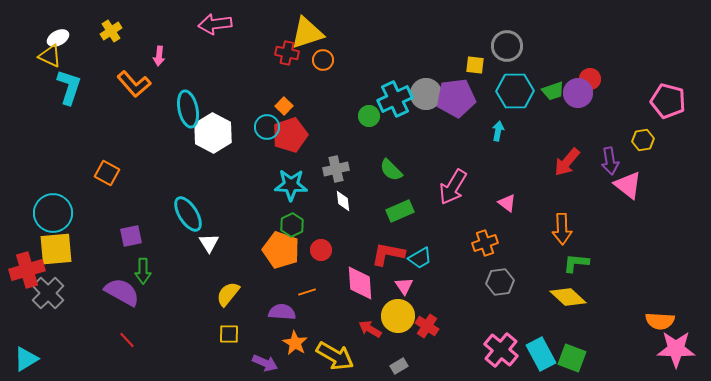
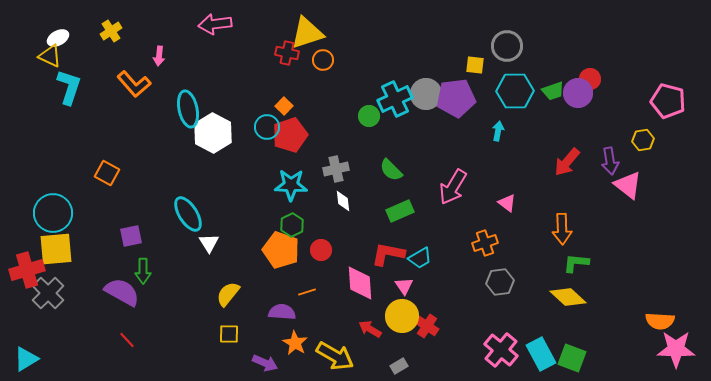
yellow circle at (398, 316): moved 4 px right
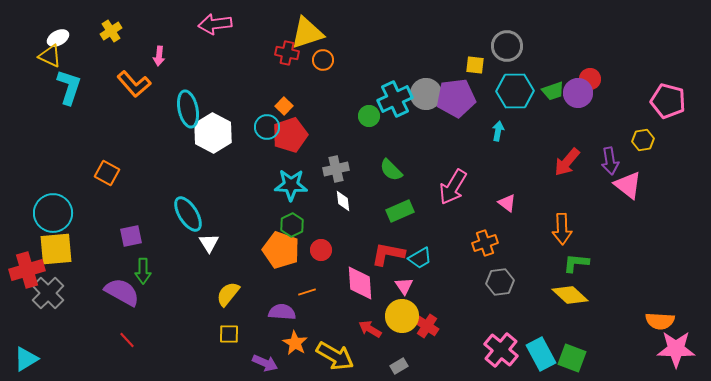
yellow diamond at (568, 297): moved 2 px right, 2 px up
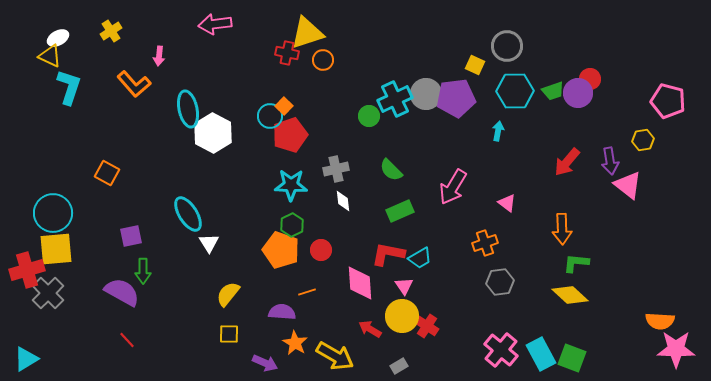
yellow square at (475, 65): rotated 18 degrees clockwise
cyan circle at (267, 127): moved 3 px right, 11 px up
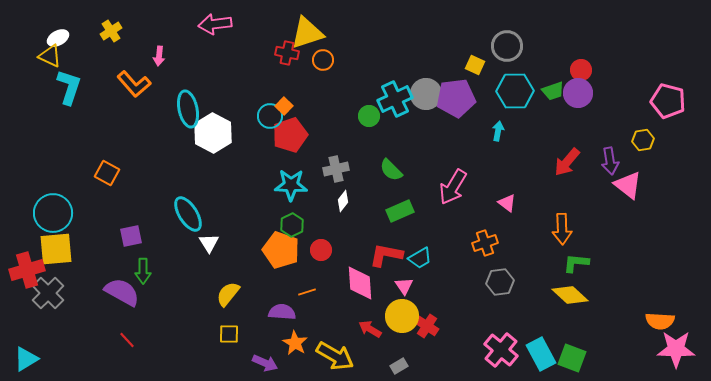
red circle at (590, 79): moved 9 px left, 9 px up
white diamond at (343, 201): rotated 45 degrees clockwise
red L-shape at (388, 254): moved 2 px left, 1 px down
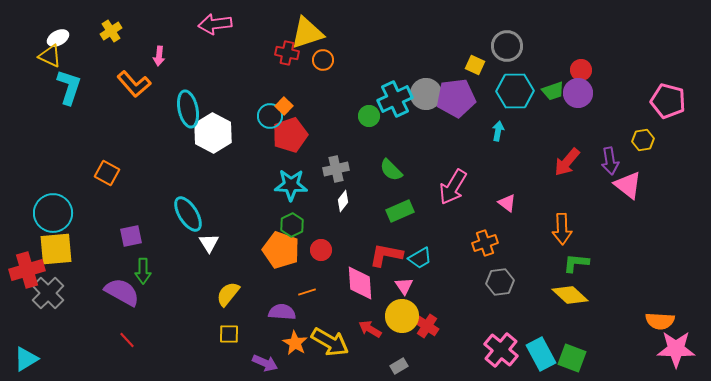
yellow arrow at (335, 356): moved 5 px left, 14 px up
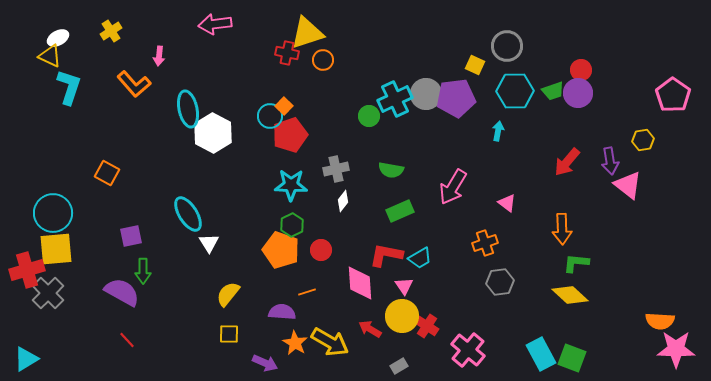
pink pentagon at (668, 101): moved 5 px right, 6 px up; rotated 20 degrees clockwise
green semicircle at (391, 170): rotated 35 degrees counterclockwise
pink cross at (501, 350): moved 33 px left
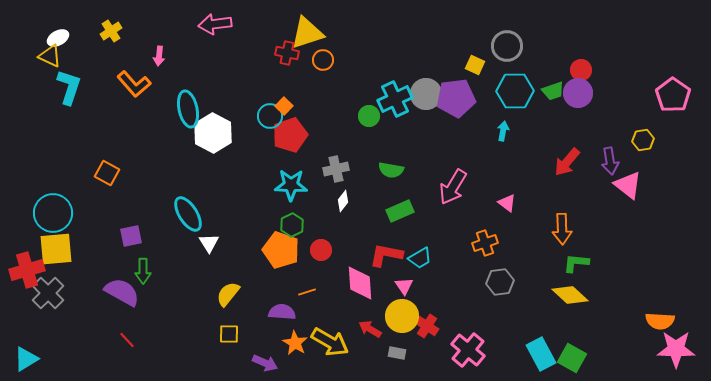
cyan arrow at (498, 131): moved 5 px right
green square at (572, 358): rotated 8 degrees clockwise
gray rectangle at (399, 366): moved 2 px left, 13 px up; rotated 42 degrees clockwise
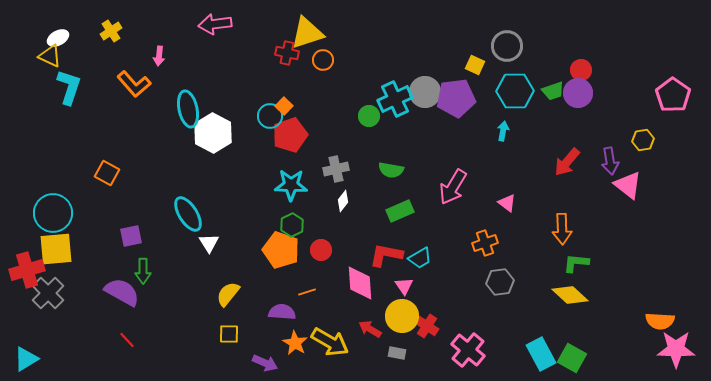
gray circle at (426, 94): moved 1 px left, 2 px up
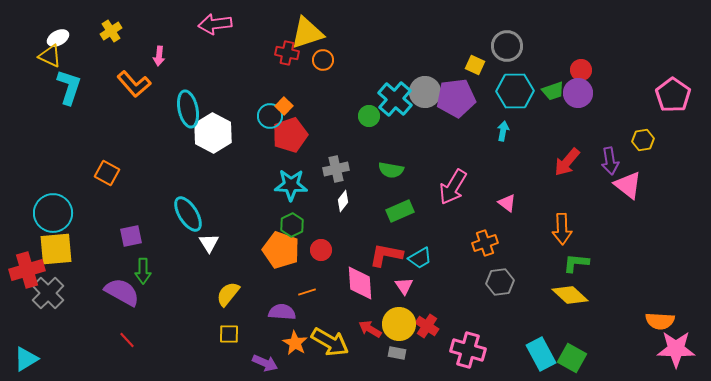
cyan cross at (395, 99): rotated 24 degrees counterclockwise
yellow circle at (402, 316): moved 3 px left, 8 px down
pink cross at (468, 350): rotated 24 degrees counterclockwise
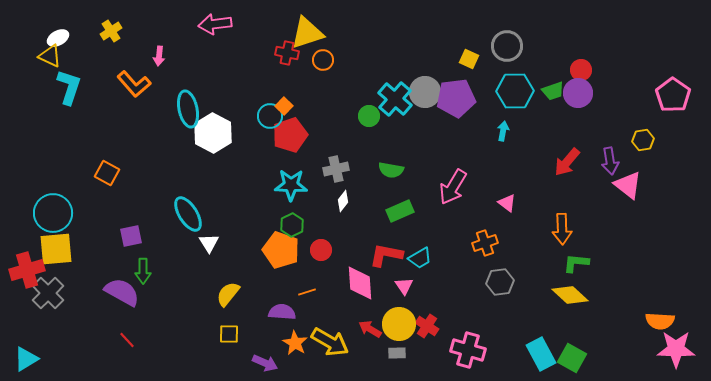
yellow square at (475, 65): moved 6 px left, 6 px up
gray rectangle at (397, 353): rotated 12 degrees counterclockwise
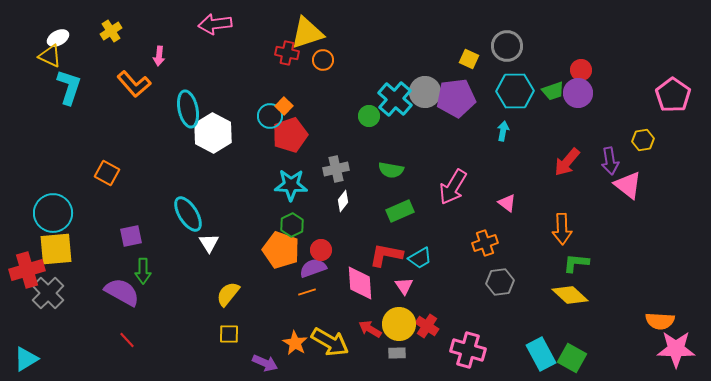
purple semicircle at (282, 312): moved 31 px right, 44 px up; rotated 24 degrees counterclockwise
